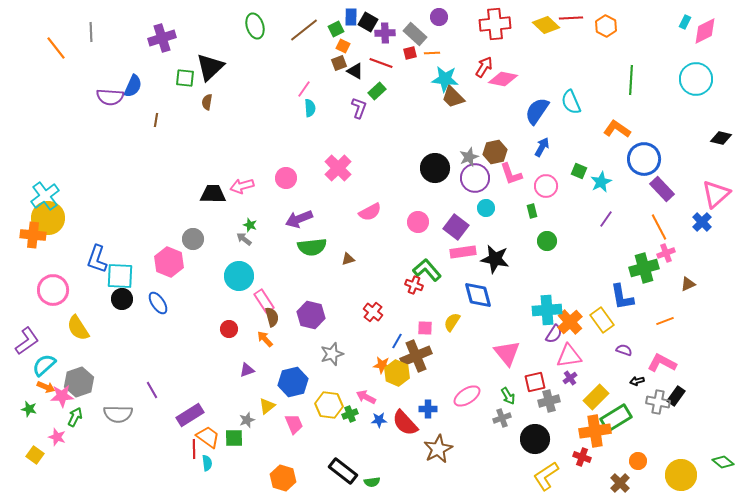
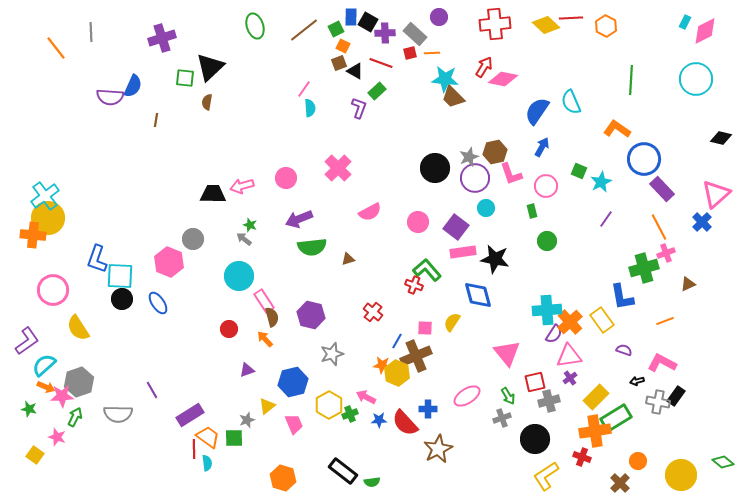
yellow hexagon at (329, 405): rotated 24 degrees clockwise
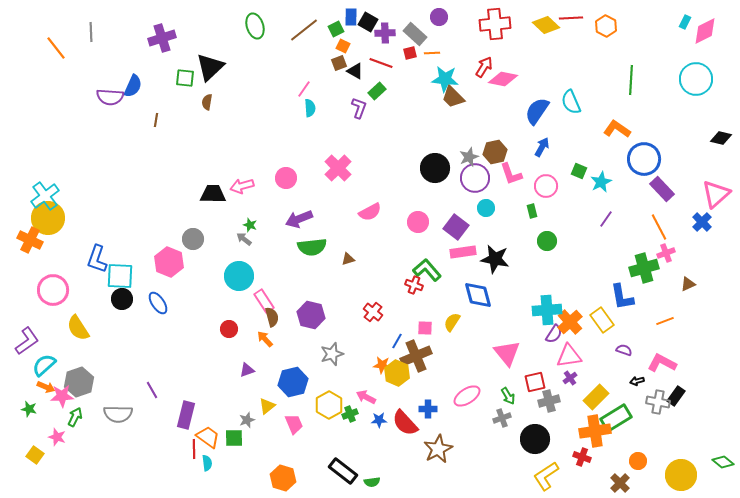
orange cross at (33, 235): moved 3 px left, 5 px down; rotated 20 degrees clockwise
purple rectangle at (190, 415): moved 4 px left; rotated 44 degrees counterclockwise
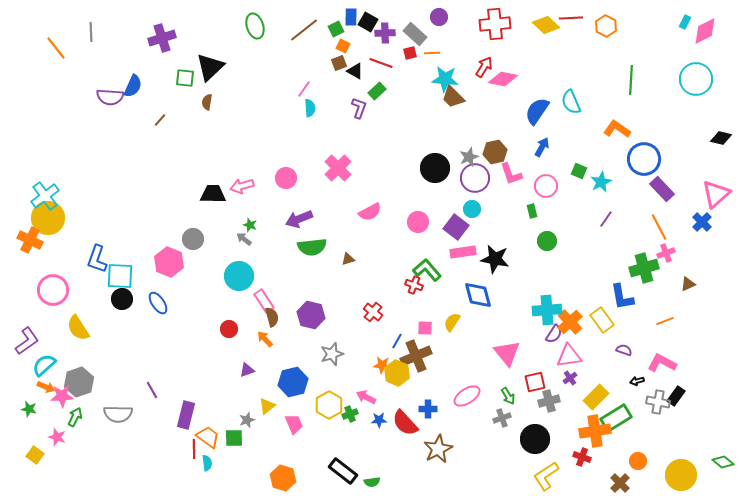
brown line at (156, 120): moved 4 px right; rotated 32 degrees clockwise
cyan circle at (486, 208): moved 14 px left, 1 px down
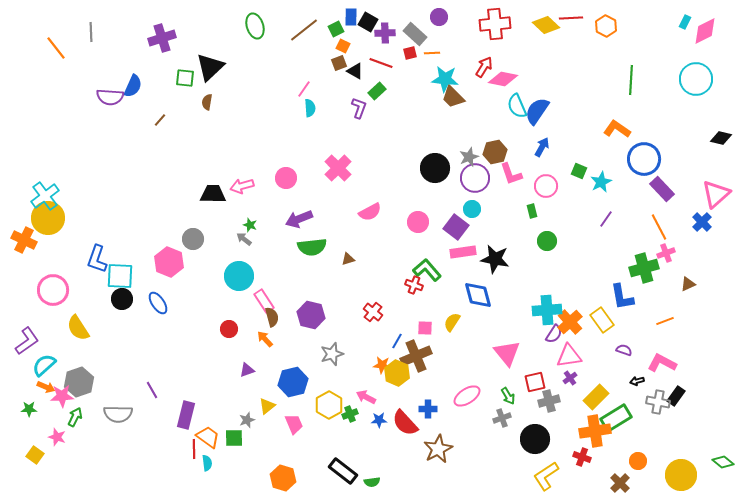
cyan semicircle at (571, 102): moved 54 px left, 4 px down
orange cross at (30, 240): moved 6 px left
green star at (29, 409): rotated 14 degrees counterclockwise
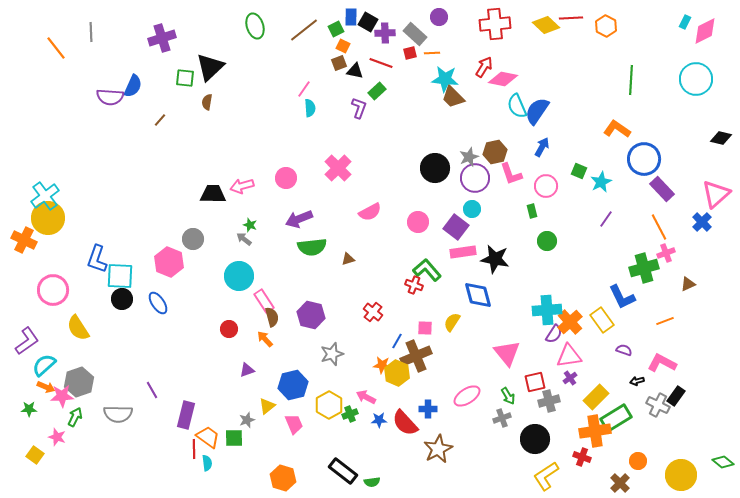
black triangle at (355, 71): rotated 18 degrees counterclockwise
blue L-shape at (622, 297): rotated 16 degrees counterclockwise
blue hexagon at (293, 382): moved 3 px down
gray cross at (658, 402): moved 3 px down; rotated 15 degrees clockwise
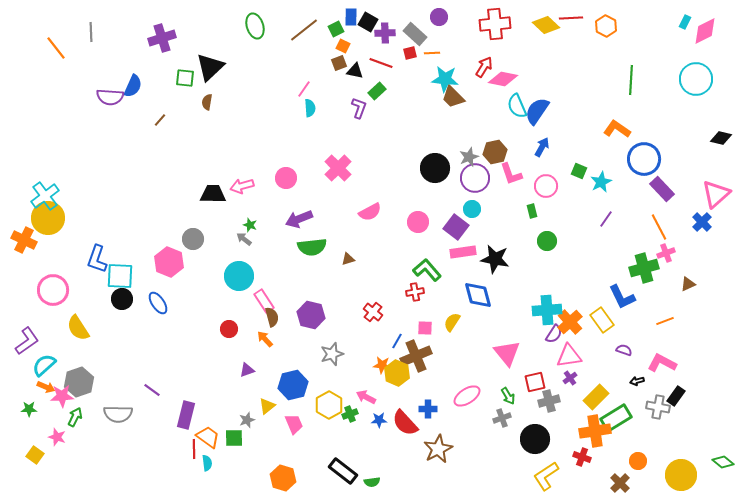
red cross at (414, 285): moved 1 px right, 7 px down; rotated 30 degrees counterclockwise
purple line at (152, 390): rotated 24 degrees counterclockwise
gray cross at (658, 405): moved 2 px down; rotated 15 degrees counterclockwise
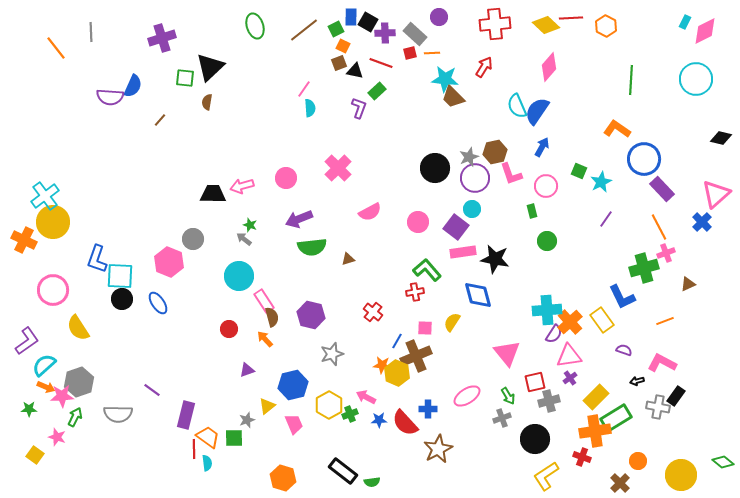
pink diamond at (503, 79): moved 46 px right, 12 px up; rotated 60 degrees counterclockwise
yellow circle at (48, 218): moved 5 px right, 4 px down
